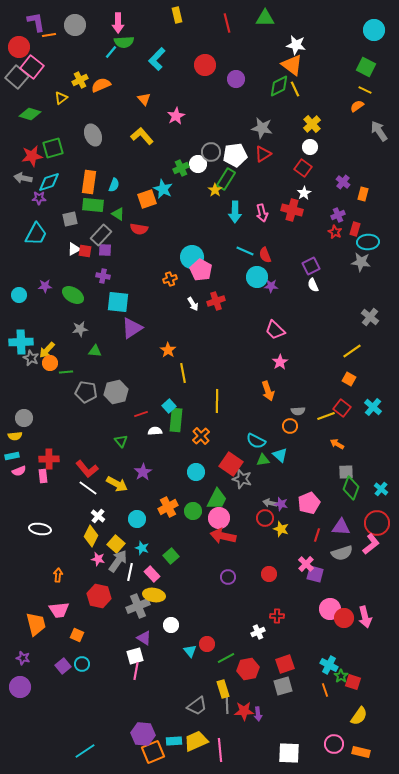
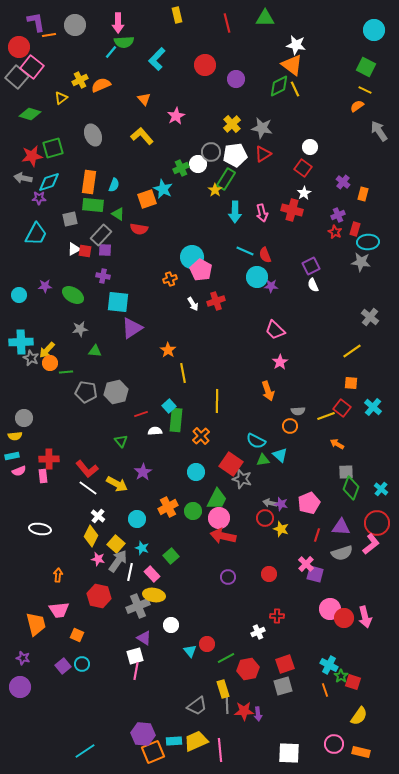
yellow cross at (312, 124): moved 80 px left
orange square at (349, 379): moved 2 px right, 4 px down; rotated 24 degrees counterclockwise
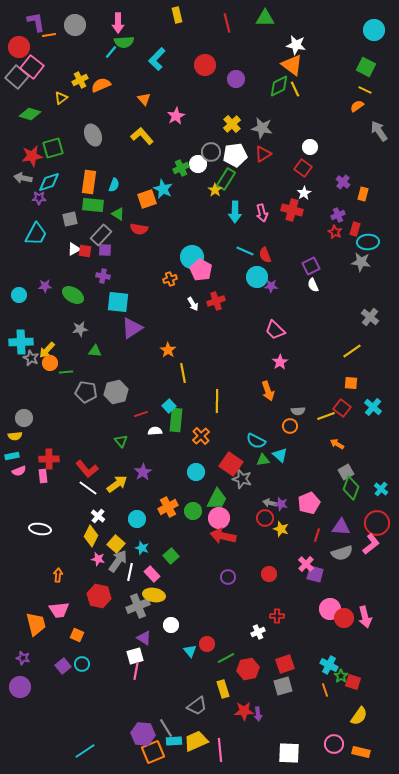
gray square at (346, 472): rotated 28 degrees counterclockwise
yellow arrow at (117, 484): rotated 65 degrees counterclockwise
gray line at (227, 704): moved 61 px left, 24 px down; rotated 30 degrees counterclockwise
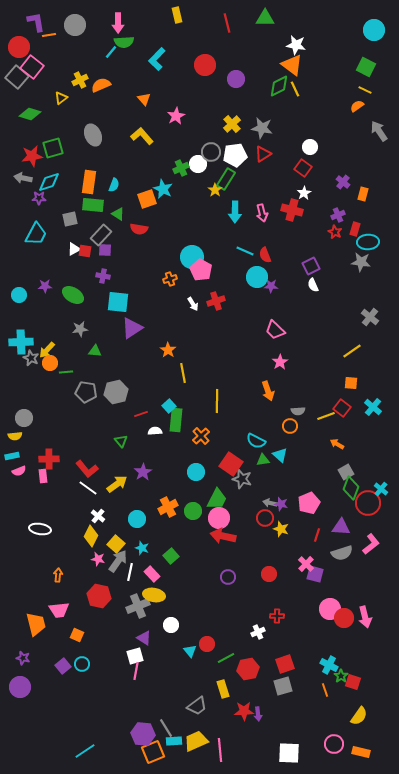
red circle at (377, 523): moved 9 px left, 20 px up
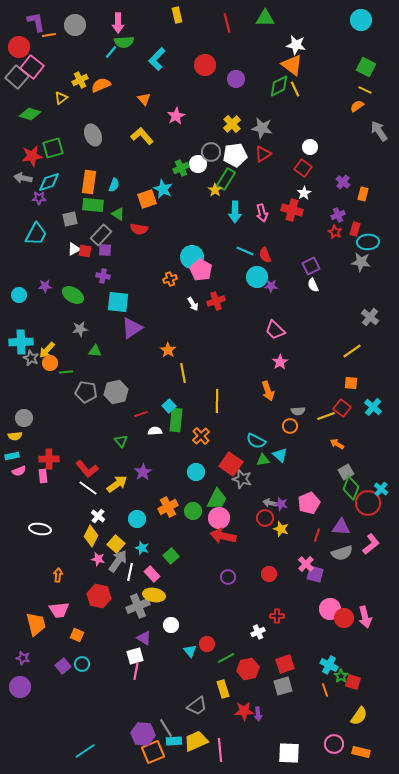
cyan circle at (374, 30): moved 13 px left, 10 px up
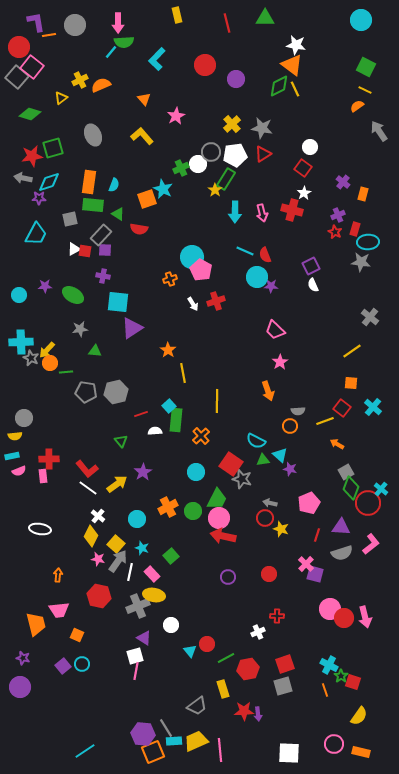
yellow line at (326, 416): moved 1 px left, 5 px down
purple star at (281, 504): moved 9 px right, 35 px up
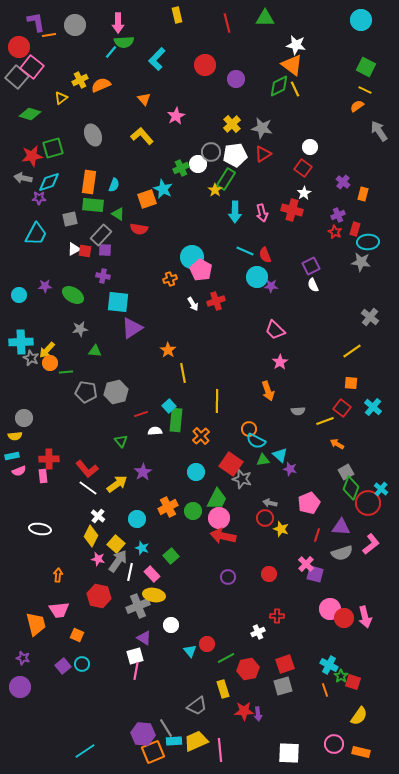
orange circle at (290, 426): moved 41 px left, 3 px down
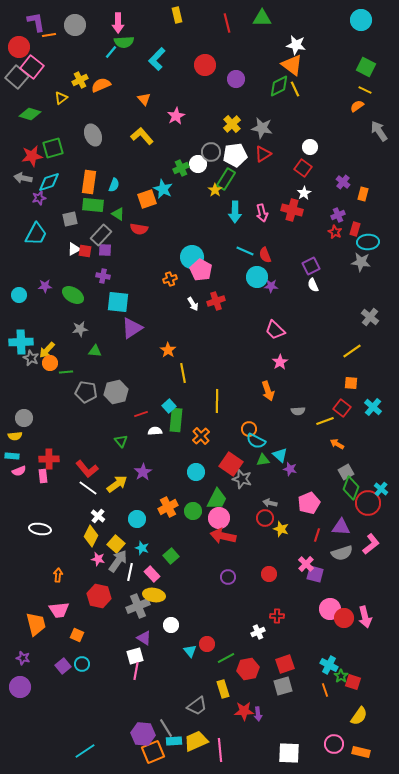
green triangle at (265, 18): moved 3 px left
purple star at (39, 198): rotated 16 degrees counterclockwise
cyan rectangle at (12, 456): rotated 16 degrees clockwise
